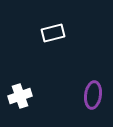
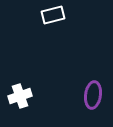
white rectangle: moved 18 px up
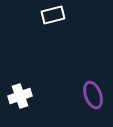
purple ellipse: rotated 28 degrees counterclockwise
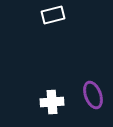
white cross: moved 32 px right, 6 px down; rotated 15 degrees clockwise
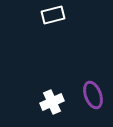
white cross: rotated 20 degrees counterclockwise
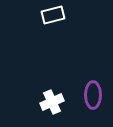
purple ellipse: rotated 20 degrees clockwise
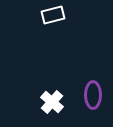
white cross: rotated 25 degrees counterclockwise
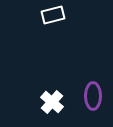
purple ellipse: moved 1 px down
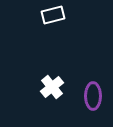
white cross: moved 15 px up; rotated 10 degrees clockwise
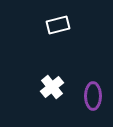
white rectangle: moved 5 px right, 10 px down
